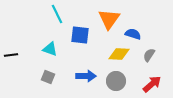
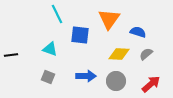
blue semicircle: moved 5 px right, 2 px up
gray semicircle: moved 3 px left, 1 px up; rotated 16 degrees clockwise
red arrow: moved 1 px left
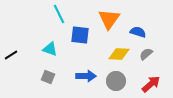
cyan line: moved 2 px right
black line: rotated 24 degrees counterclockwise
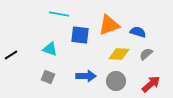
cyan line: rotated 54 degrees counterclockwise
orange triangle: moved 6 px down; rotated 35 degrees clockwise
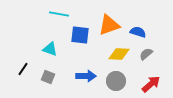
black line: moved 12 px right, 14 px down; rotated 24 degrees counterclockwise
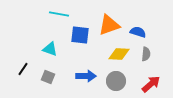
gray semicircle: rotated 136 degrees clockwise
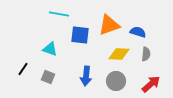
blue arrow: rotated 96 degrees clockwise
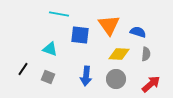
orange triangle: rotated 45 degrees counterclockwise
gray circle: moved 2 px up
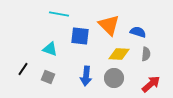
orange triangle: rotated 10 degrees counterclockwise
blue square: moved 1 px down
gray circle: moved 2 px left, 1 px up
